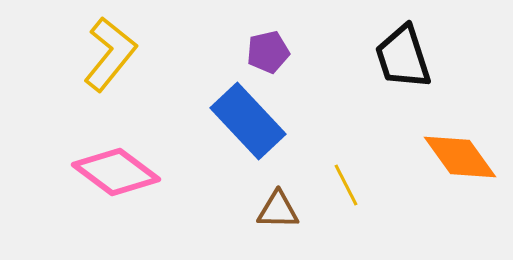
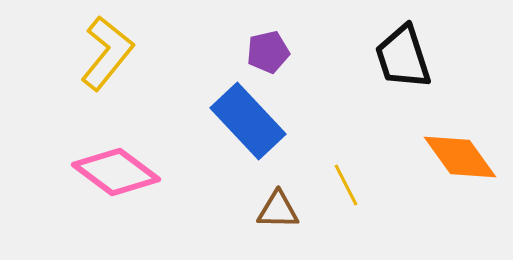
yellow L-shape: moved 3 px left, 1 px up
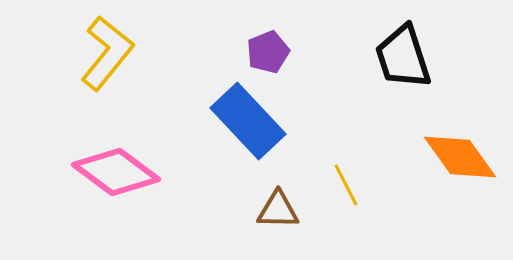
purple pentagon: rotated 9 degrees counterclockwise
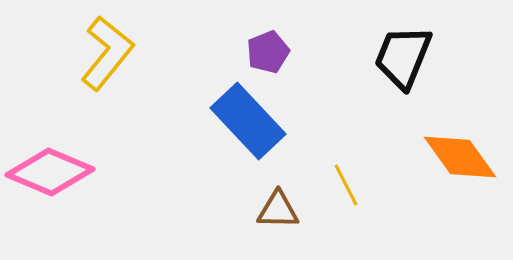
black trapezoid: rotated 40 degrees clockwise
pink diamond: moved 66 px left; rotated 14 degrees counterclockwise
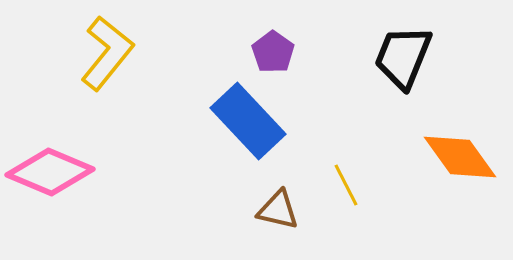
purple pentagon: moved 5 px right; rotated 15 degrees counterclockwise
brown triangle: rotated 12 degrees clockwise
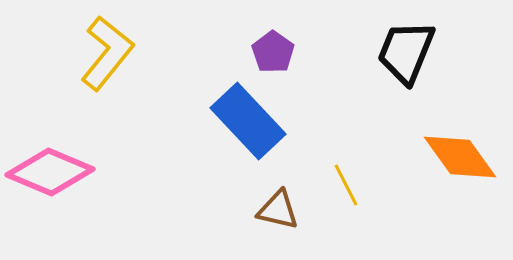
black trapezoid: moved 3 px right, 5 px up
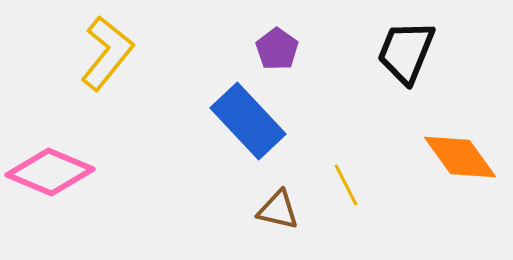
purple pentagon: moved 4 px right, 3 px up
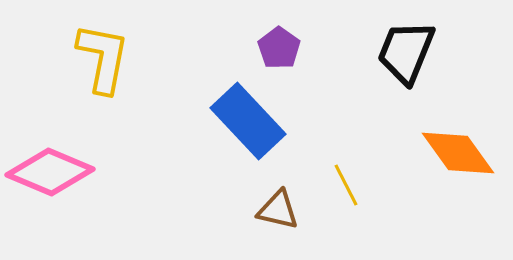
purple pentagon: moved 2 px right, 1 px up
yellow L-shape: moved 4 px left, 5 px down; rotated 28 degrees counterclockwise
orange diamond: moved 2 px left, 4 px up
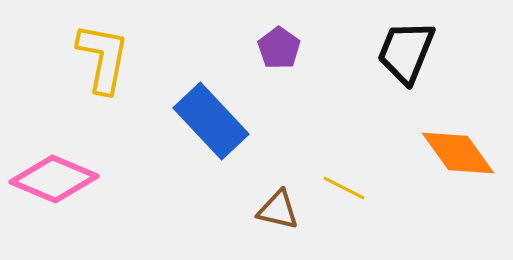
blue rectangle: moved 37 px left
pink diamond: moved 4 px right, 7 px down
yellow line: moved 2 px left, 3 px down; rotated 36 degrees counterclockwise
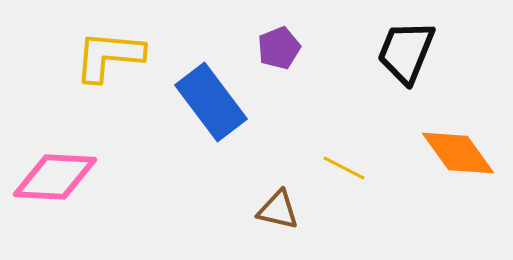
purple pentagon: rotated 15 degrees clockwise
yellow L-shape: moved 6 px right, 2 px up; rotated 96 degrees counterclockwise
blue rectangle: moved 19 px up; rotated 6 degrees clockwise
pink diamond: moved 1 px right, 2 px up; rotated 20 degrees counterclockwise
yellow line: moved 20 px up
